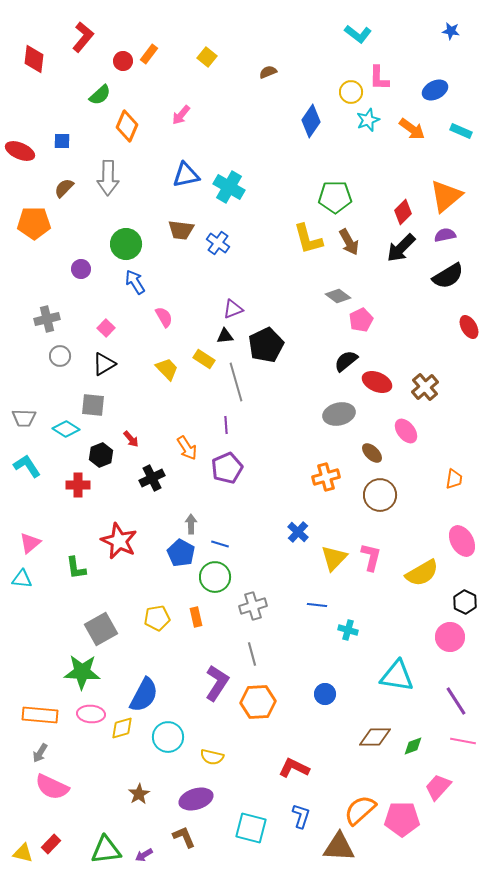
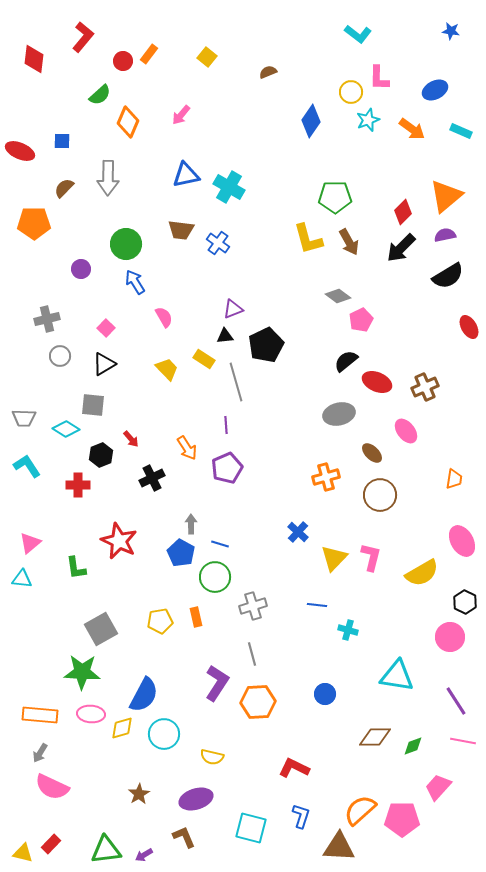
orange diamond at (127, 126): moved 1 px right, 4 px up
brown cross at (425, 387): rotated 16 degrees clockwise
yellow pentagon at (157, 618): moved 3 px right, 3 px down
cyan circle at (168, 737): moved 4 px left, 3 px up
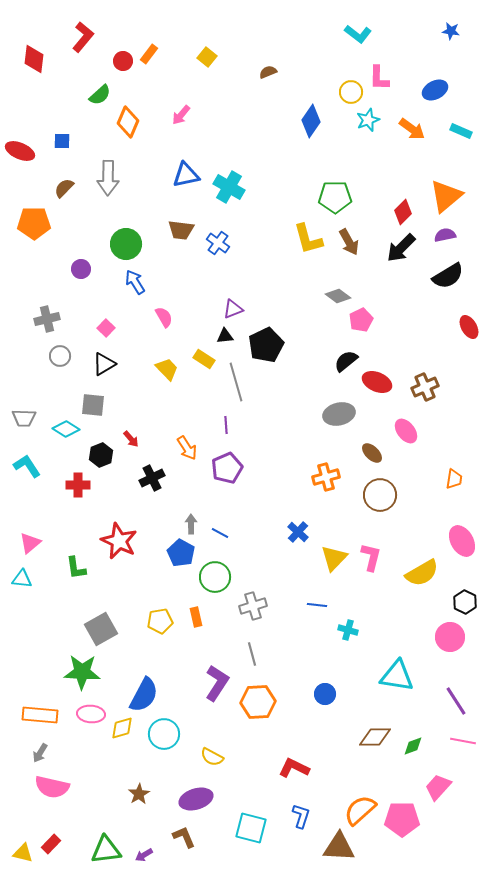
blue line at (220, 544): moved 11 px up; rotated 12 degrees clockwise
yellow semicircle at (212, 757): rotated 15 degrees clockwise
pink semicircle at (52, 787): rotated 12 degrees counterclockwise
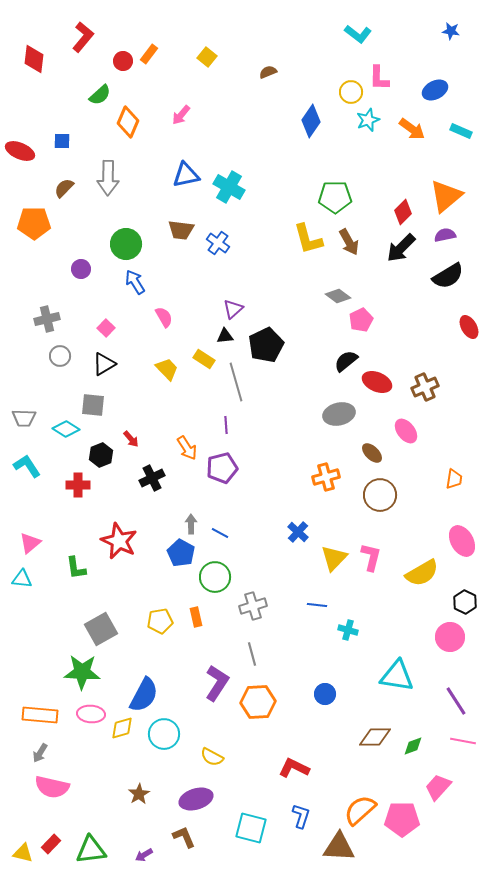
purple triangle at (233, 309): rotated 20 degrees counterclockwise
purple pentagon at (227, 468): moved 5 px left; rotated 8 degrees clockwise
green triangle at (106, 850): moved 15 px left
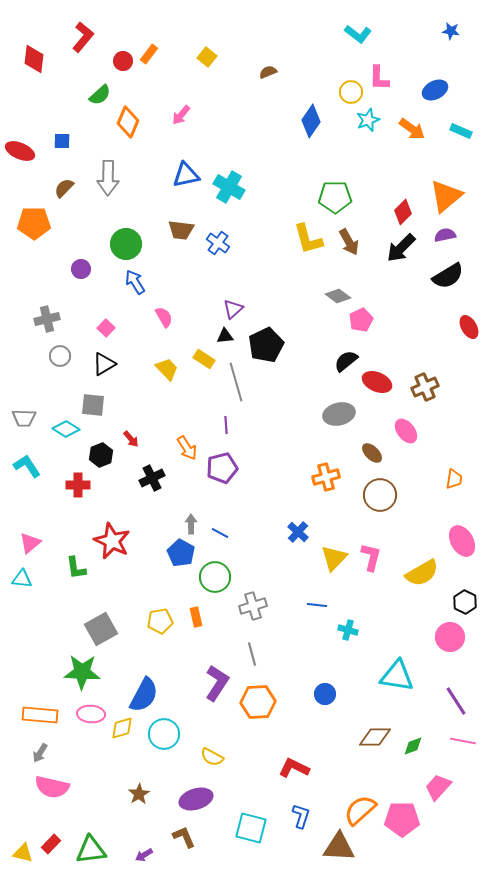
red star at (119, 541): moved 7 px left
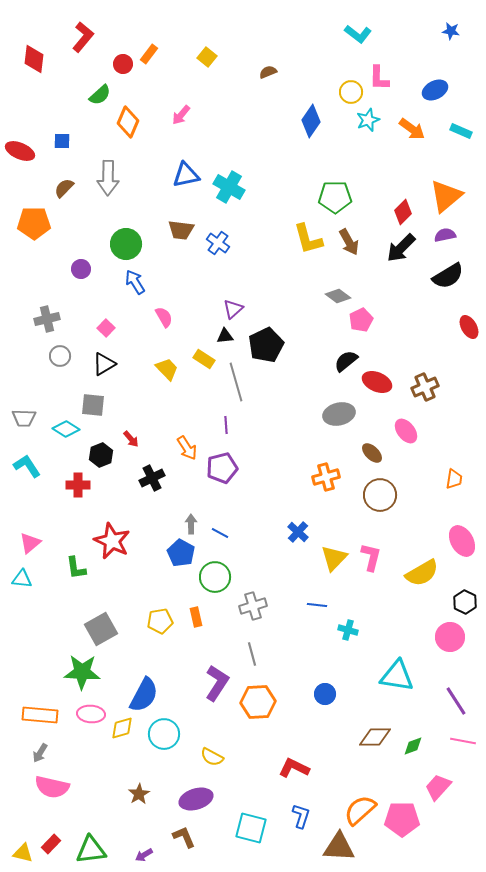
red circle at (123, 61): moved 3 px down
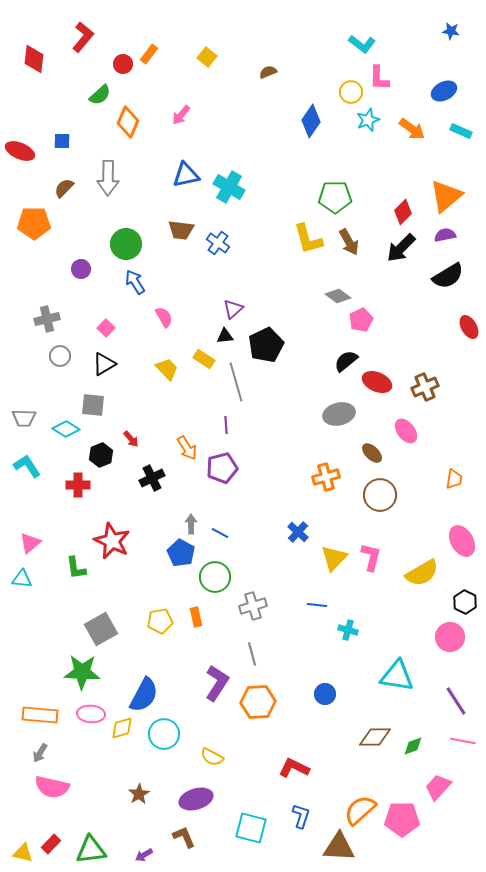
cyan L-shape at (358, 34): moved 4 px right, 10 px down
blue ellipse at (435, 90): moved 9 px right, 1 px down
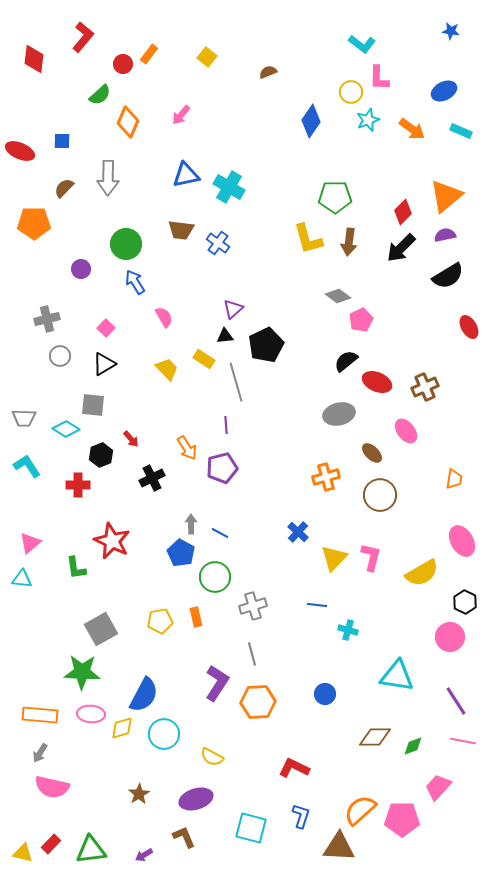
brown arrow at (349, 242): rotated 36 degrees clockwise
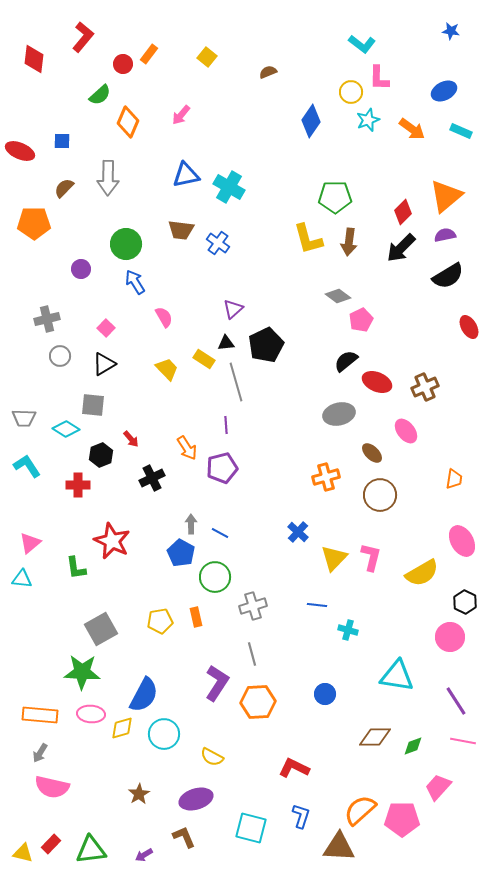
black triangle at (225, 336): moved 1 px right, 7 px down
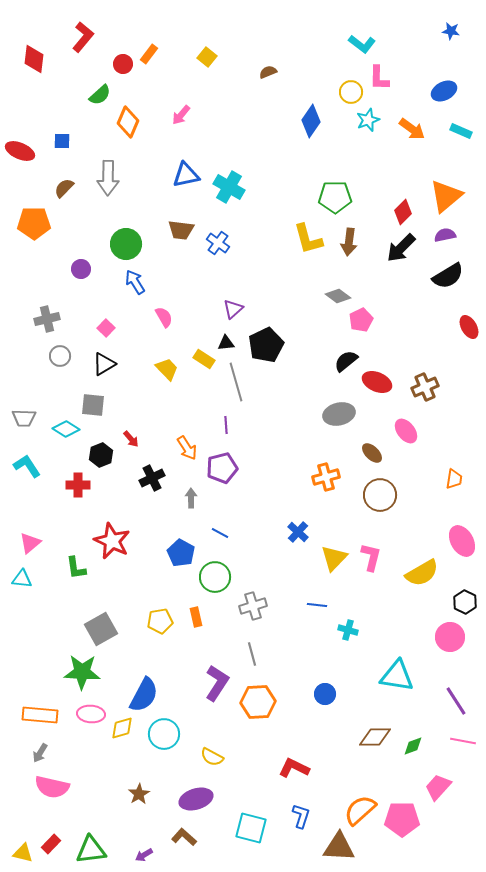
gray arrow at (191, 524): moved 26 px up
brown L-shape at (184, 837): rotated 25 degrees counterclockwise
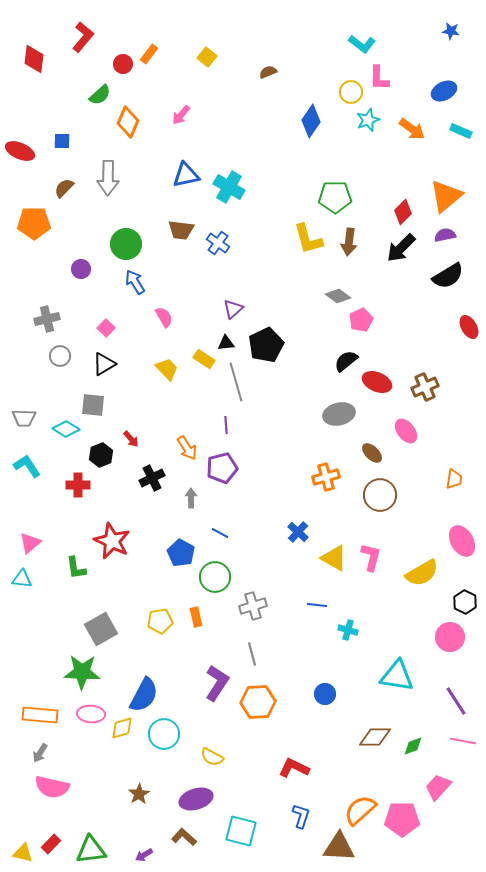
yellow triangle at (334, 558): rotated 44 degrees counterclockwise
cyan square at (251, 828): moved 10 px left, 3 px down
